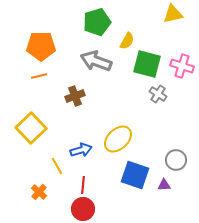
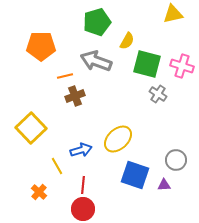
orange line: moved 26 px right
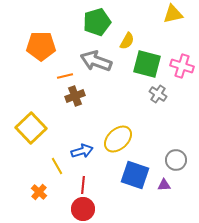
blue arrow: moved 1 px right, 1 px down
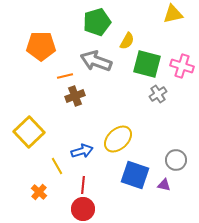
gray cross: rotated 24 degrees clockwise
yellow square: moved 2 px left, 4 px down
purple triangle: rotated 16 degrees clockwise
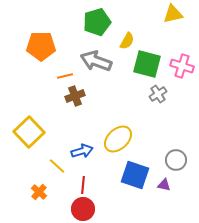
yellow line: rotated 18 degrees counterclockwise
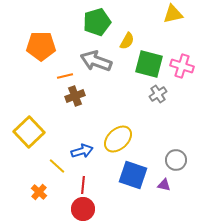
green square: moved 2 px right
blue square: moved 2 px left
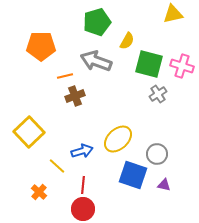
gray circle: moved 19 px left, 6 px up
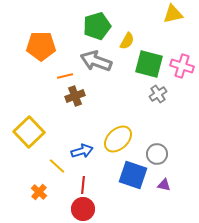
green pentagon: moved 4 px down
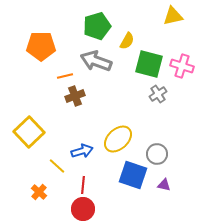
yellow triangle: moved 2 px down
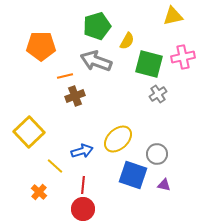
pink cross: moved 1 px right, 9 px up; rotated 30 degrees counterclockwise
yellow line: moved 2 px left
